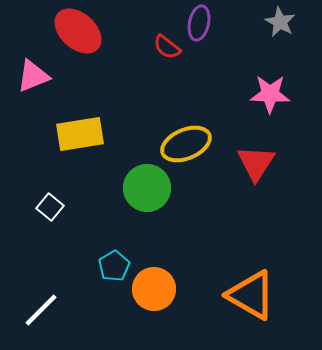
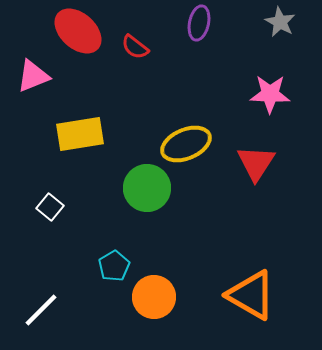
red semicircle: moved 32 px left
orange circle: moved 8 px down
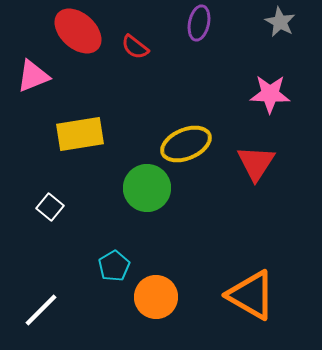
orange circle: moved 2 px right
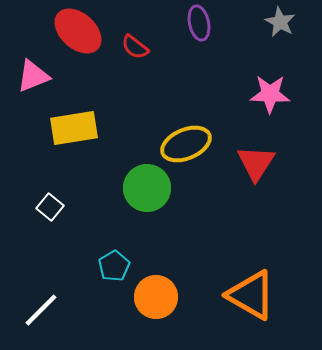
purple ellipse: rotated 24 degrees counterclockwise
yellow rectangle: moved 6 px left, 6 px up
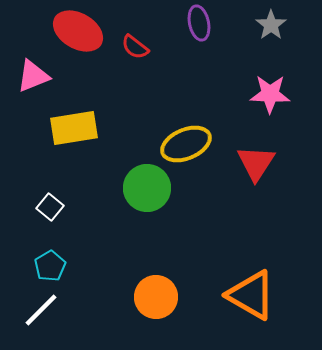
gray star: moved 9 px left, 3 px down; rotated 8 degrees clockwise
red ellipse: rotated 12 degrees counterclockwise
cyan pentagon: moved 64 px left
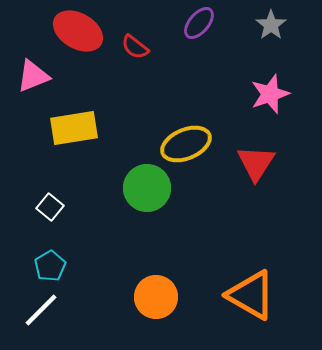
purple ellipse: rotated 52 degrees clockwise
pink star: rotated 21 degrees counterclockwise
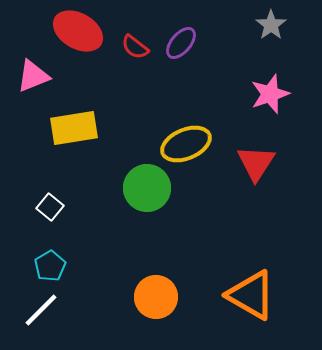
purple ellipse: moved 18 px left, 20 px down
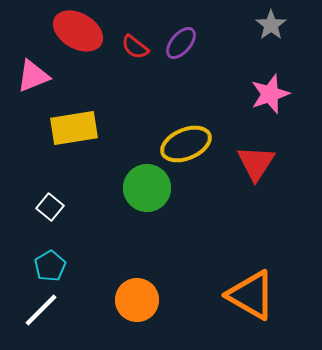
orange circle: moved 19 px left, 3 px down
